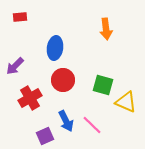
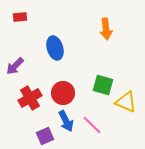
blue ellipse: rotated 25 degrees counterclockwise
red circle: moved 13 px down
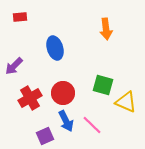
purple arrow: moved 1 px left
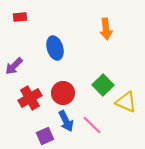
green square: rotated 30 degrees clockwise
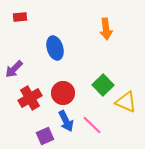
purple arrow: moved 3 px down
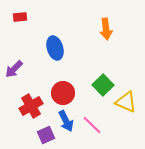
red cross: moved 1 px right, 8 px down
purple square: moved 1 px right, 1 px up
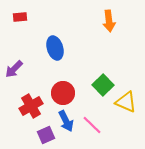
orange arrow: moved 3 px right, 8 px up
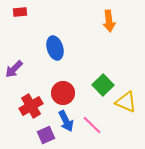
red rectangle: moved 5 px up
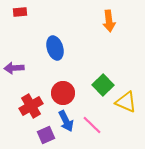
purple arrow: moved 1 px up; rotated 42 degrees clockwise
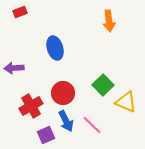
red rectangle: rotated 16 degrees counterclockwise
